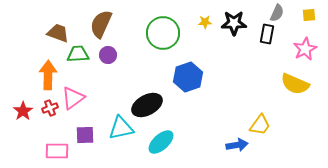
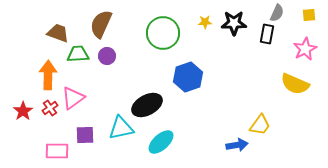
purple circle: moved 1 px left, 1 px down
red cross: rotated 14 degrees counterclockwise
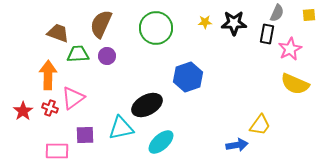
green circle: moved 7 px left, 5 px up
pink star: moved 15 px left
red cross: rotated 35 degrees counterclockwise
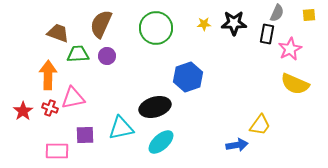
yellow star: moved 1 px left, 2 px down
pink triangle: rotated 25 degrees clockwise
black ellipse: moved 8 px right, 2 px down; rotated 12 degrees clockwise
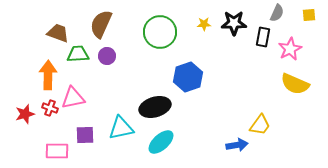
green circle: moved 4 px right, 4 px down
black rectangle: moved 4 px left, 3 px down
red star: moved 2 px right, 3 px down; rotated 18 degrees clockwise
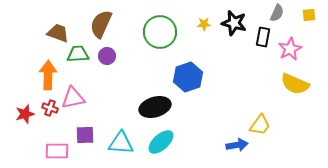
black star: rotated 15 degrees clockwise
cyan triangle: moved 15 px down; rotated 16 degrees clockwise
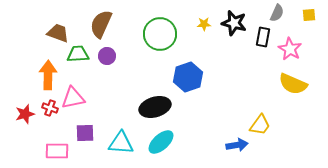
green circle: moved 2 px down
pink star: rotated 15 degrees counterclockwise
yellow semicircle: moved 2 px left
purple square: moved 2 px up
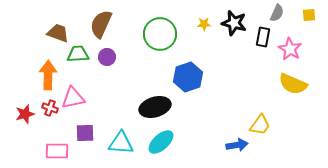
purple circle: moved 1 px down
